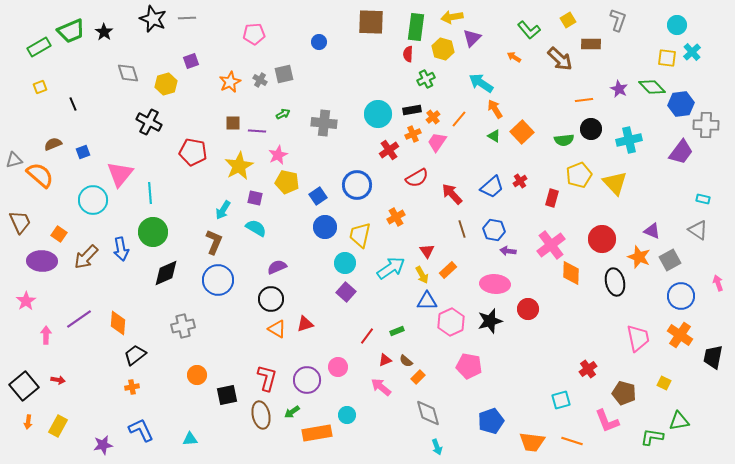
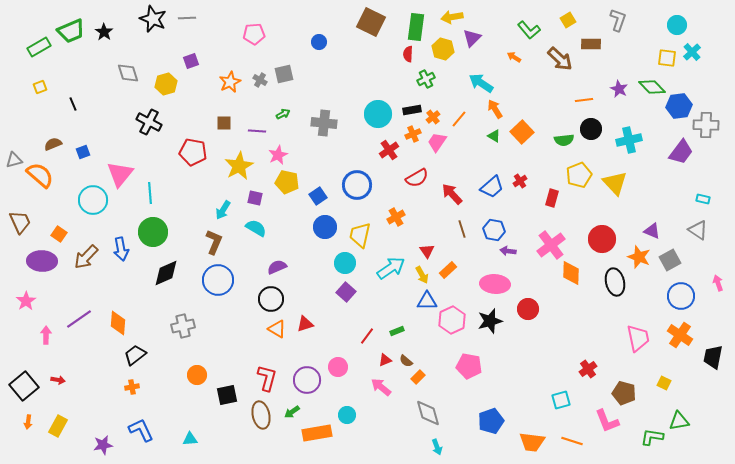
brown square at (371, 22): rotated 24 degrees clockwise
blue hexagon at (681, 104): moved 2 px left, 2 px down
brown square at (233, 123): moved 9 px left
pink hexagon at (451, 322): moved 1 px right, 2 px up
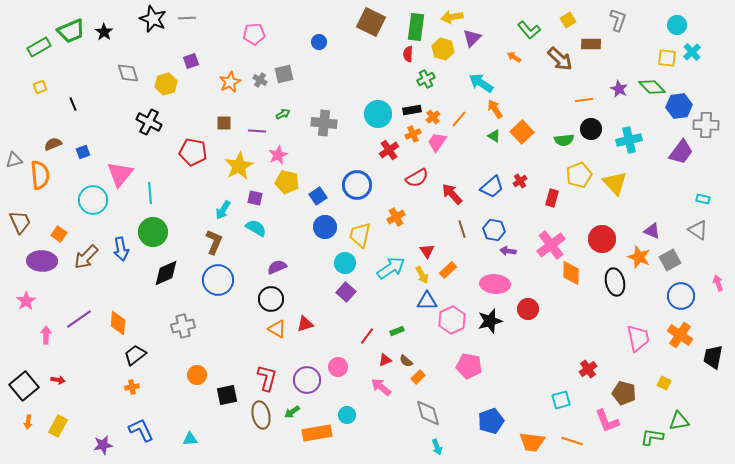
orange semicircle at (40, 175): rotated 44 degrees clockwise
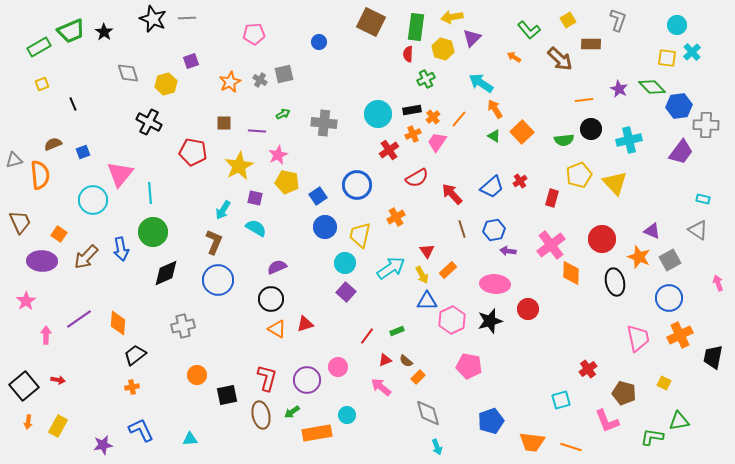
yellow square at (40, 87): moved 2 px right, 3 px up
blue hexagon at (494, 230): rotated 20 degrees counterclockwise
blue circle at (681, 296): moved 12 px left, 2 px down
orange cross at (680, 335): rotated 30 degrees clockwise
orange line at (572, 441): moved 1 px left, 6 px down
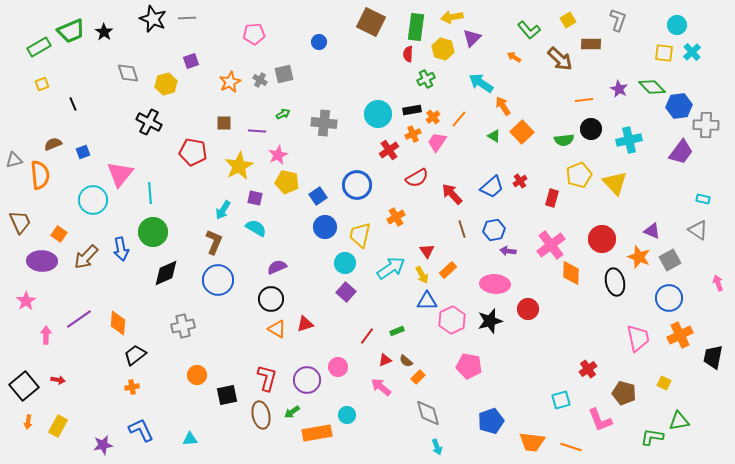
yellow square at (667, 58): moved 3 px left, 5 px up
orange arrow at (495, 109): moved 8 px right, 3 px up
pink L-shape at (607, 421): moved 7 px left, 1 px up
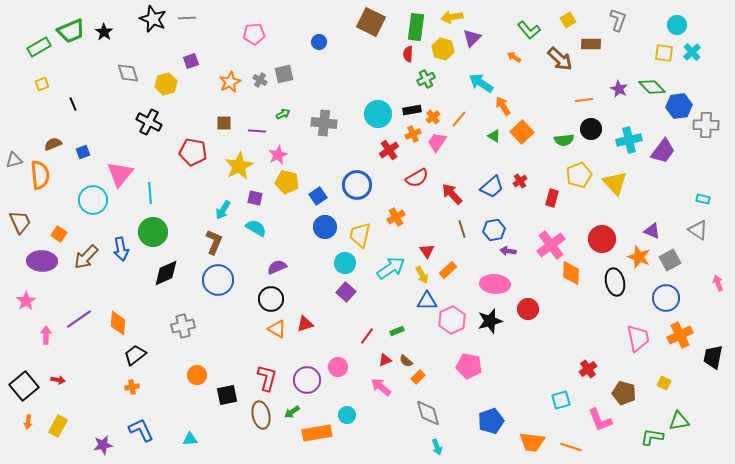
purple trapezoid at (681, 152): moved 18 px left, 1 px up
blue circle at (669, 298): moved 3 px left
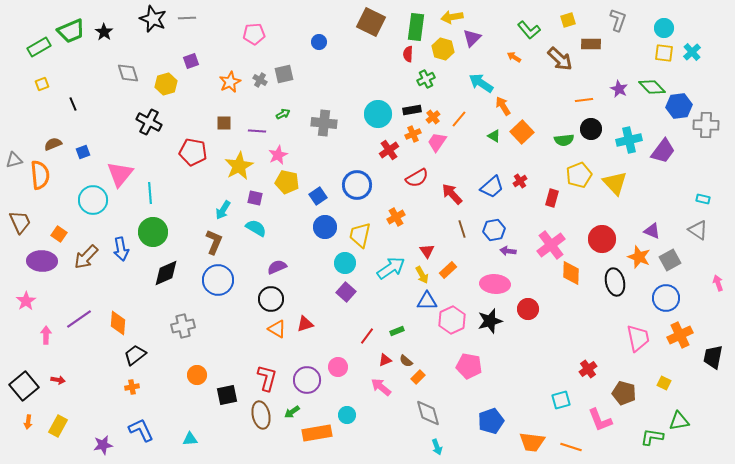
yellow square at (568, 20): rotated 14 degrees clockwise
cyan circle at (677, 25): moved 13 px left, 3 px down
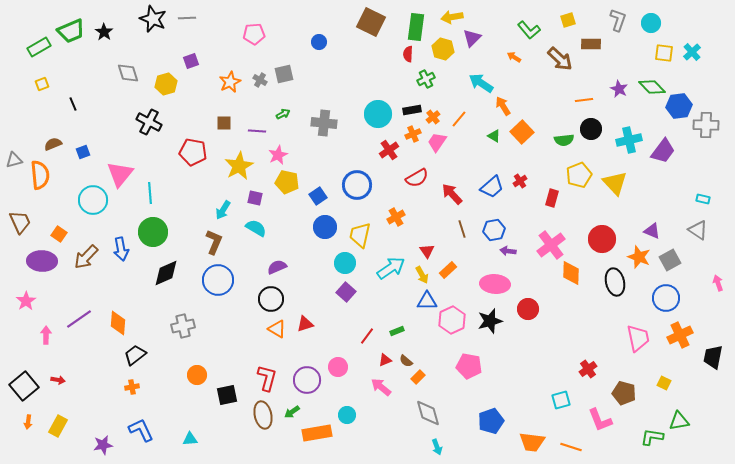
cyan circle at (664, 28): moved 13 px left, 5 px up
brown ellipse at (261, 415): moved 2 px right
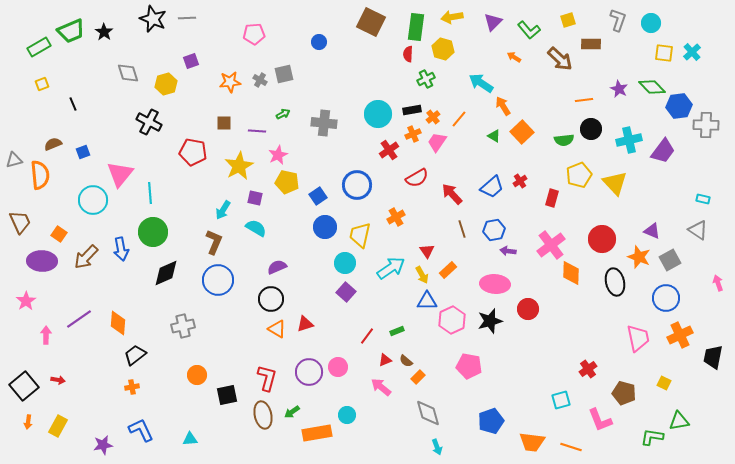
purple triangle at (472, 38): moved 21 px right, 16 px up
orange star at (230, 82): rotated 20 degrees clockwise
purple circle at (307, 380): moved 2 px right, 8 px up
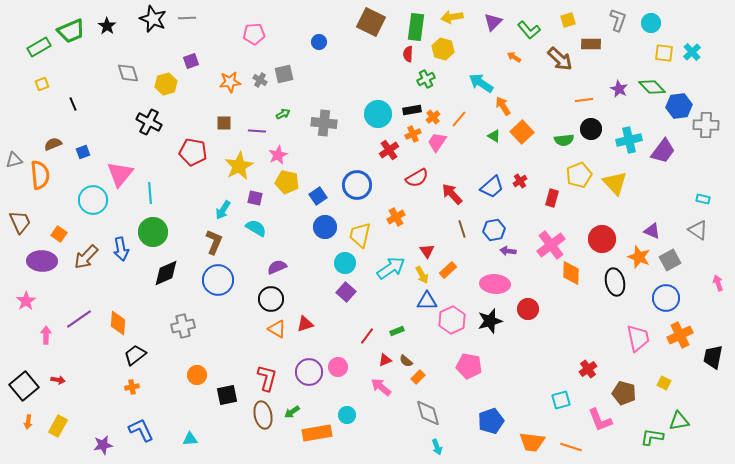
black star at (104, 32): moved 3 px right, 6 px up
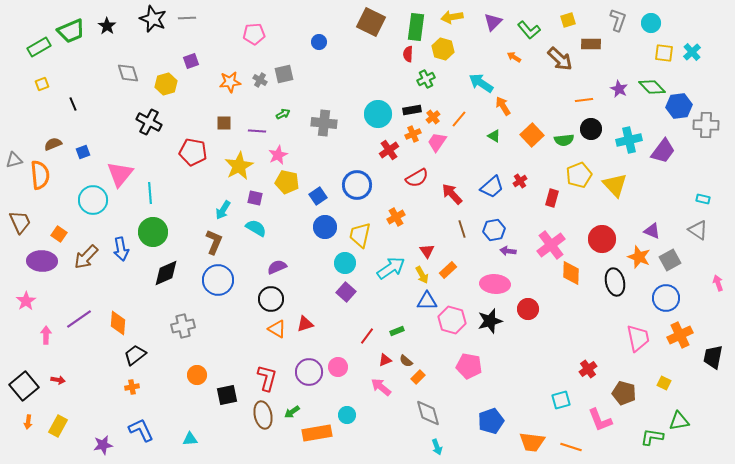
orange square at (522, 132): moved 10 px right, 3 px down
yellow triangle at (615, 183): moved 2 px down
pink hexagon at (452, 320): rotated 20 degrees counterclockwise
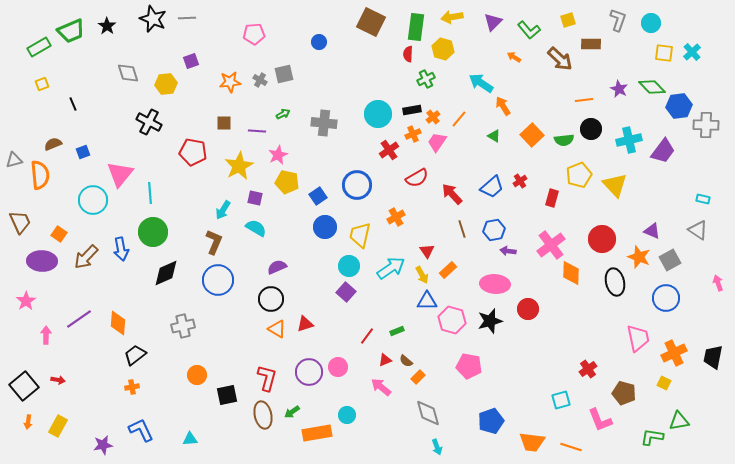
yellow hexagon at (166, 84): rotated 10 degrees clockwise
cyan circle at (345, 263): moved 4 px right, 3 px down
orange cross at (680, 335): moved 6 px left, 18 px down
